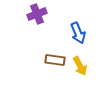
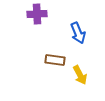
purple cross: rotated 18 degrees clockwise
yellow arrow: moved 9 px down
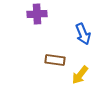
blue arrow: moved 5 px right, 1 px down
yellow arrow: rotated 66 degrees clockwise
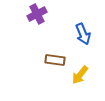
purple cross: rotated 24 degrees counterclockwise
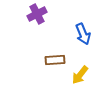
brown rectangle: rotated 12 degrees counterclockwise
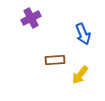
purple cross: moved 6 px left, 4 px down
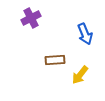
blue arrow: moved 2 px right
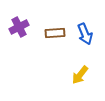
purple cross: moved 12 px left, 9 px down
brown rectangle: moved 27 px up
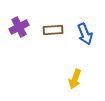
brown rectangle: moved 2 px left, 3 px up
yellow arrow: moved 5 px left, 4 px down; rotated 18 degrees counterclockwise
